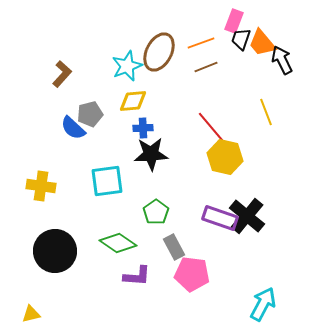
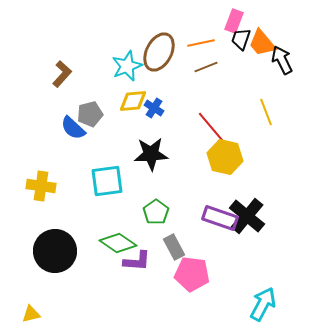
orange line: rotated 8 degrees clockwise
blue cross: moved 11 px right, 20 px up; rotated 36 degrees clockwise
purple L-shape: moved 15 px up
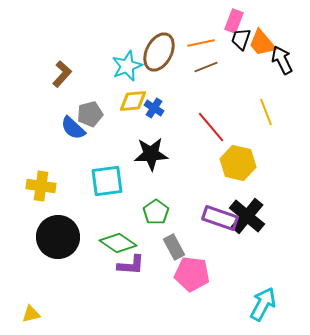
yellow hexagon: moved 13 px right, 6 px down
black circle: moved 3 px right, 14 px up
purple L-shape: moved 6 px left, 4 px down
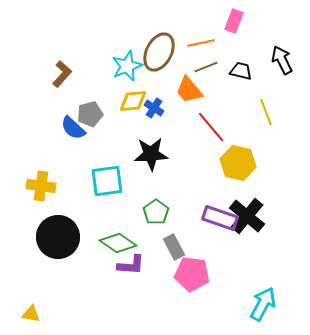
black trapezoid: moved 32 px down; rotated 85 degrees clockwise
orange trapezoid: moved 73 px left, 47 px down
yellow triangle: rotated 24 degrees clockwise
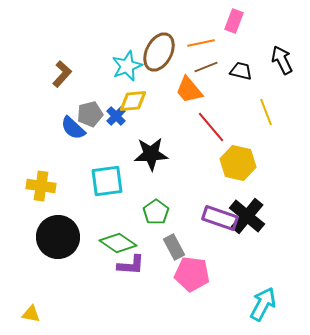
blue cross: moved 38 px left, 8 px down; rotated 12 degrees clockwise
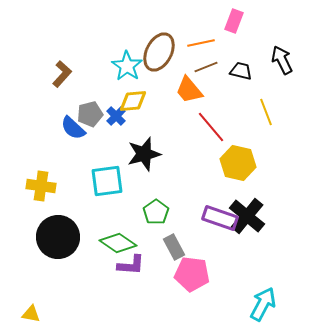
cyan star: rotated 16 degrees counterclockwise
black star: moved 7 px left; rotated 12 degrees counterclockwise
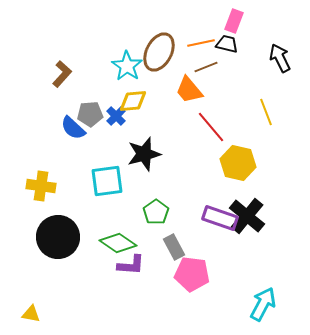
black arrow: moved 2 px left, 2 px up
black trapezoid: moved 14 px left, 27 px up
gray pentagon: rotated 10 degrees clockwise
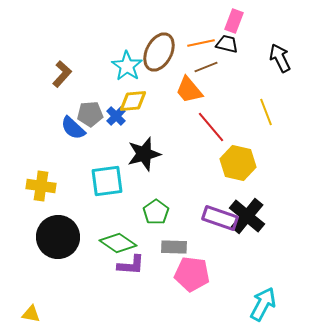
gray rectangle: rotated 60 degrees counterclockwise
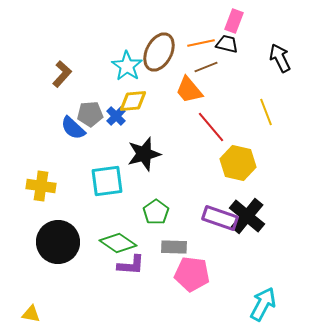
black circle: moved 5 px down
